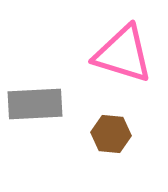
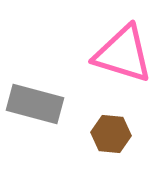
gray rectangle: rotated 18 degrees clockwise
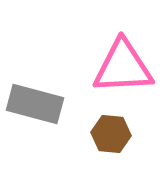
pink triangle: moved 13 px down; rotated 20 degrees counterclockwise
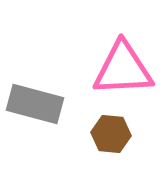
pink triangle: moved 2 px down
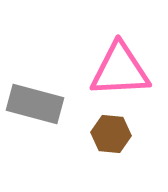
pink triangle: moved 3 px left, 1 px down
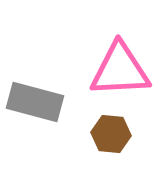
gray rectangle: moved 2 px up
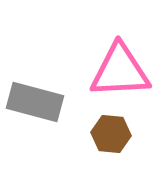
pink triangle: moved 1 px down
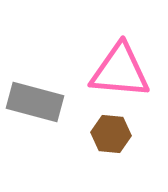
pink triangle: rotated 8 degrees clockwise
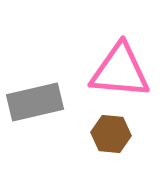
gray rectangle: rotated 28 degrees counterclockwise
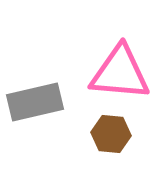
pink triangle: moved 2 px down
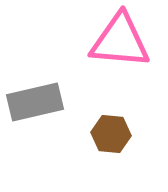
pink triangle: moved 32 px up
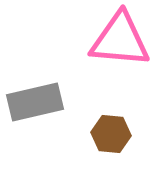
pink triangle: moved 1 px up
